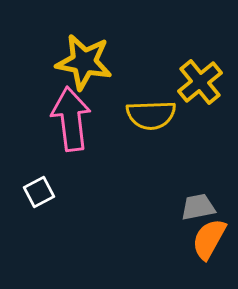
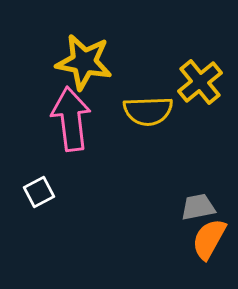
yellow semicircle: moved 3 px left, 4 px up
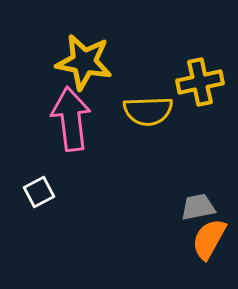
yellow cross: rotated 27 degrees clockwise
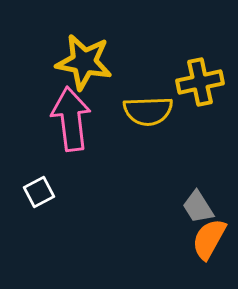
gray trapezoid: rotated 111 degrees counterclockwise
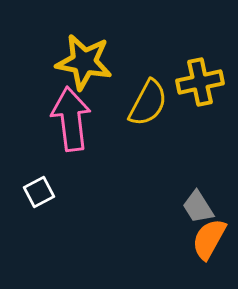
yellow semicircle: moved 8 px up; rotated 60 degrees counterclockwise
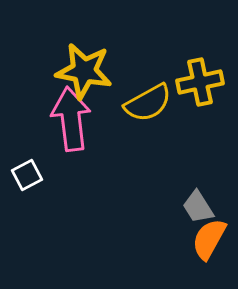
yellow star: moved 9 px down
yellow semicircle: rotated 33 degrees clockwise
white square: moved 12 px left, 17 px up
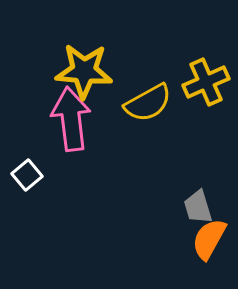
yellow star: rotated 6 degrees counterclockwise
yellow cross: moved 6 px right; rotated 12 degrees counterclockwise
white square: rotated 12 degrees counterclockwise
gray trapezoid: rotated 15 degrees clockwise
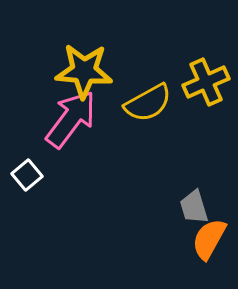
pink arrow: rotated 44 degrees clockwise
gray trapezoid: moved 4 px left
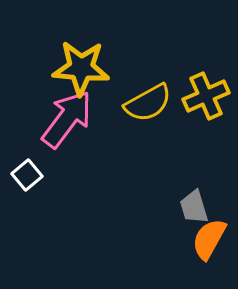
yellow star: moved 3 px left, 3 px up
yellow cross: moved 14 px down
pink arrow: moved 4 px left
